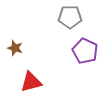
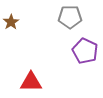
brown star: moved 4 px left, 26 px up; rotated 21 degrees clockwise
red triangle: rotated 15 degrees clockwise
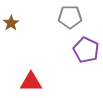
brown star: moved 1 px down
purple pentagon: moved 1 px right, 1 px up
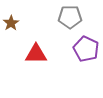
purple pentagon: moved 1 px up
red triangle: moved 5 px right, 28 px up
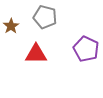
gray pentagon: moved 25 px left; rotated 15 degrees clockwise
brown star: moved 3 px down
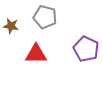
brown star: rotated 28 degrees counterclockwise
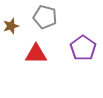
brown star: rotated 28 degrees counterclockwise
purple pentagon: moved 3 px left, 1 px up; rotated 10 degrees clockwise
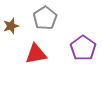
gray pentagon: moved 1 px down; rotated 25 degrees clockwise
red triangle: rotated 10 degrees counterclockwise
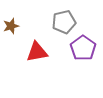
gray pentagon: moved 19 px right, 4 px down; rotated 20 degrees clockwise
red triangle: moved 1 px right, 2 px up
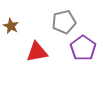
brown star: rotated 28 degrees counterclockwise
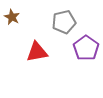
brown star: moved 1 px right, 9 px up
purple pentagon: moved 3 px right
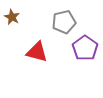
purple pentagon: moved 1 px left
red triangle: rotated 25 degrees clockwise
